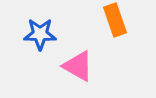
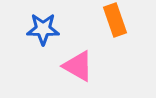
blue star: moved 3 px right, 5 px up
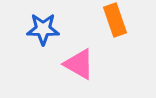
pink triangle: moved 1 px right, 2 px up
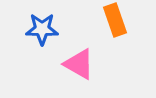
blue star: moved 1 px left
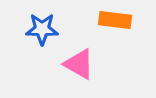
orange rectangle: rotated 64 degrees counterclockwise
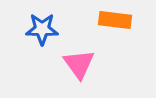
pink triangle: rotated 24 degrees clockwise
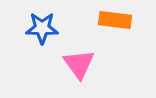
blue star: moved 1 px up
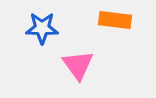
pink triangle: moved 1 px left, 1 px down
